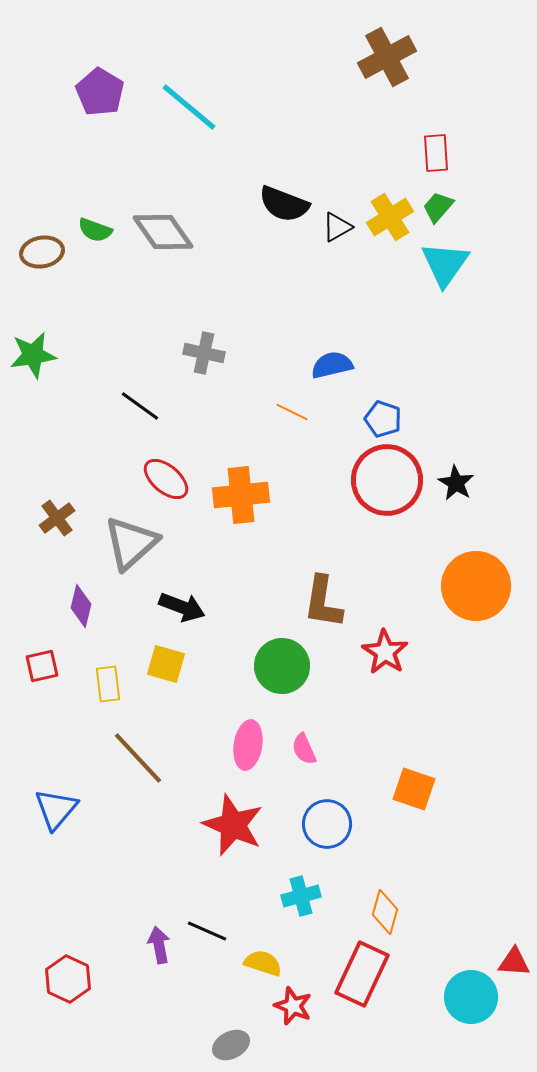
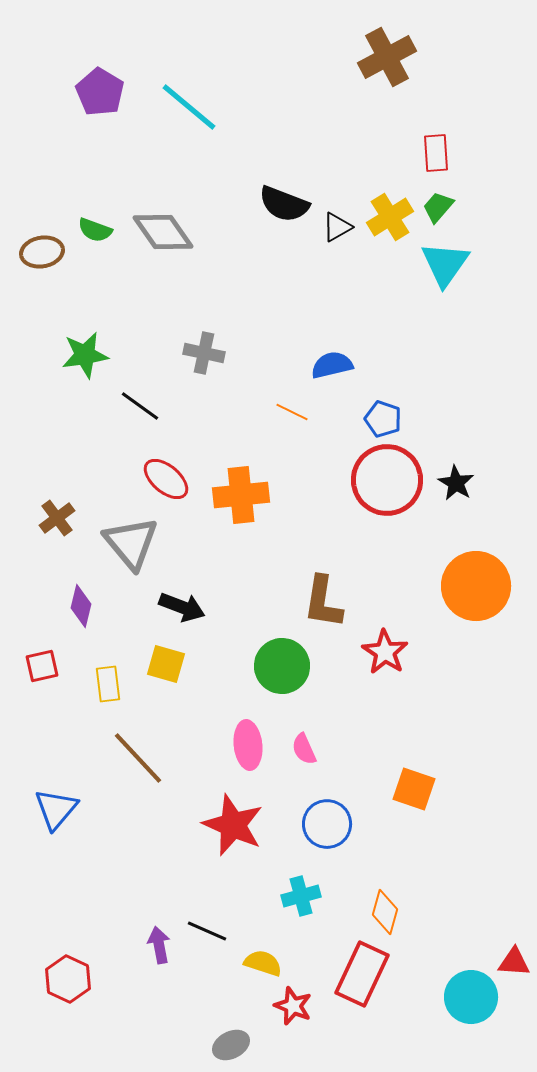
green star at (33, 355): moved 52 px right
gray triangle at (131, 543): rotated 28 degrees counterclockwise
pink ellipse at (248, 745): rotated 15 degrees counterclockwise
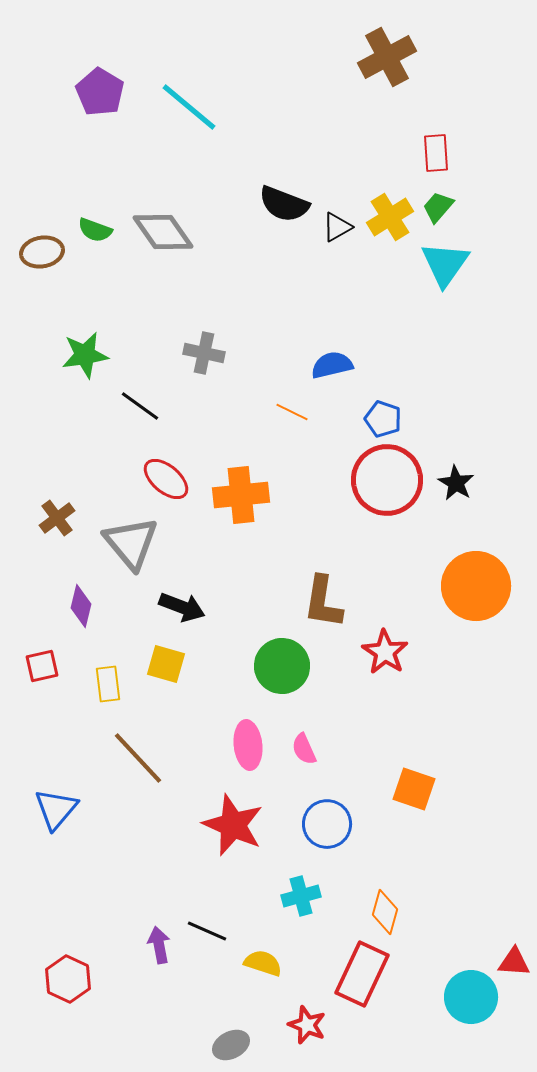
red star at (293, 1006): moved 14 px right, 19 px down
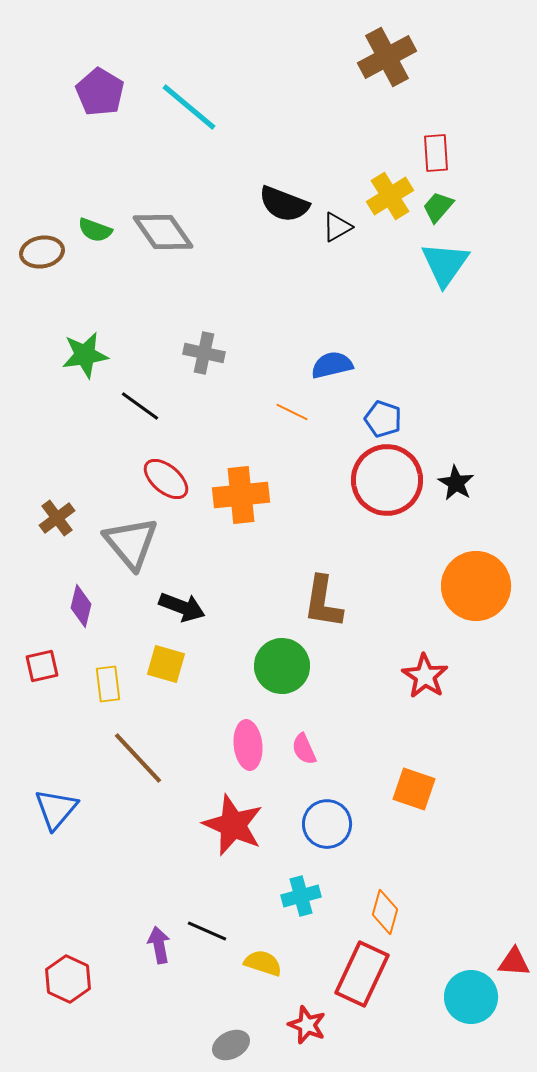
yellow cross at (390, 217): moved 21 px up
red star at (385, 652): moved 40 px right, 24 px down
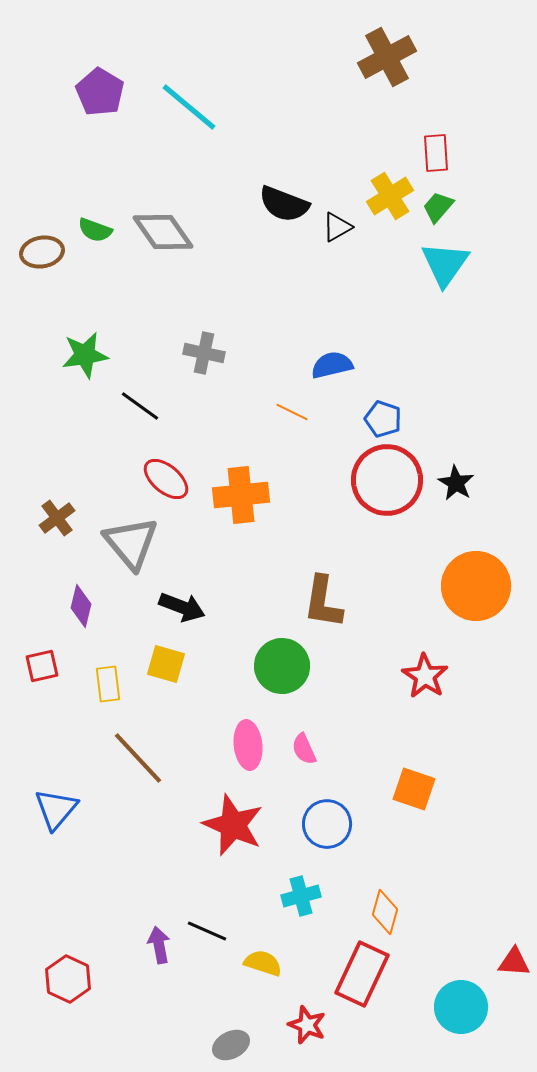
cyan circle at (471, 997): moved 10 px left, 10 px down
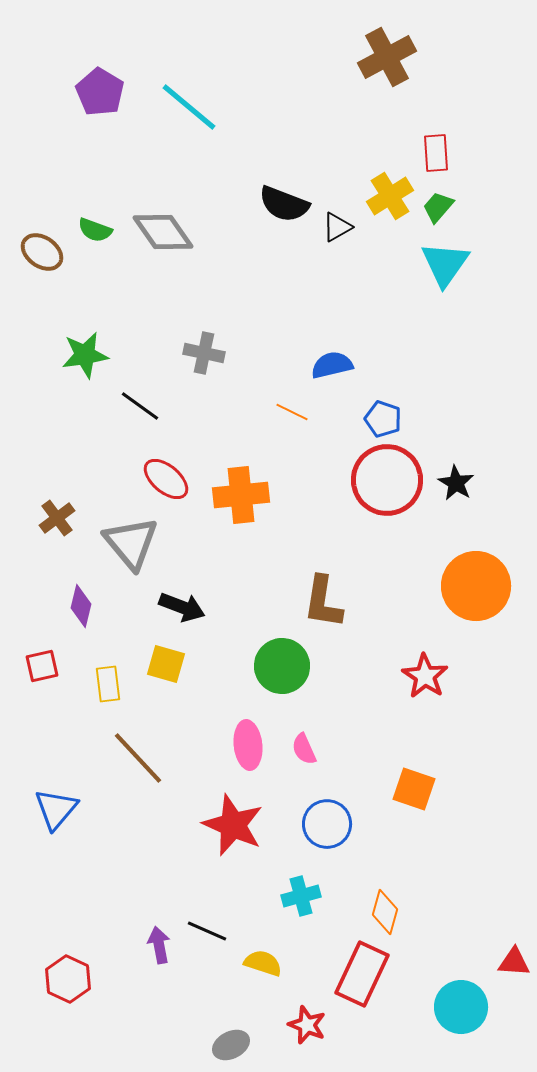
brown ellipse at (42, 252): rotated 45 degrees clockwise
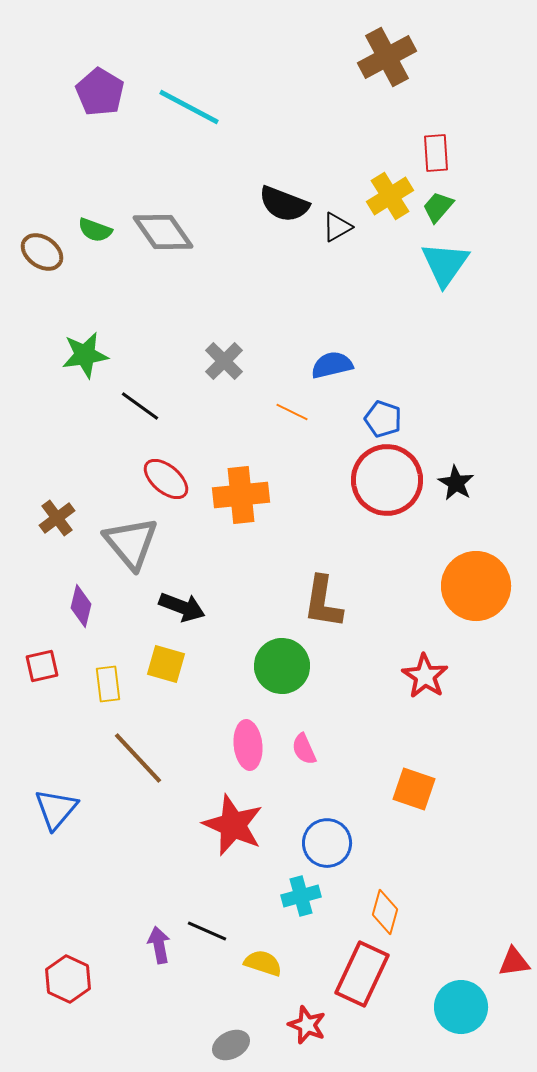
cyan line at (189, 107): rotated 12 degrees counterclockwise
gray cross at (204, 353): moved 20 px right, 8 px down; rotated 33 degrees clockwise
blue circle at (327, 824): moved 19 px down
red triangle at (514, 962): rotated 12 degrees counterclockwise
